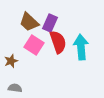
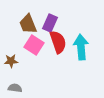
brown trapezoid: moved 1 px left, 2 px down; rotated 25 degrees clockwise
brown star: rotated 16 degrees clockwise
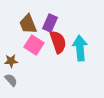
cyan arrow: moved 1 px left, 1 px down
gray semicircle: moved 4 px left, 8 px up; rotated 40 degrees clockwise
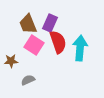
cyan arrow: rotated 10 degrees clockwise
gray semicircle: moved 17 px right; rotated 72 degrees counterclockwise
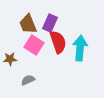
brown star: moved 1 px left, 2 px up
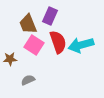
purple rectangle: moved 7 px up
cyan arrow: moved 1 px right, 3 px up; rotated 110 degrees counterclockwise
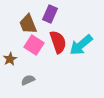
purple rectangle: moved 2 px up
cyan arrow: rotated 25 degrees counterclockwise
brown star: rotated 24 degrees counterclockwise
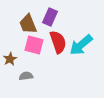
purple rectangle: moved 3 px down
pink square: rotated 18 degrees counterclockwise
gray semicircle: moved 2 px left, 4 px up; rotated 16 degrees clockwise
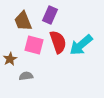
purple rectangle: moved 2 px up
brown trapezoid: moved 5 px left, 3 px up
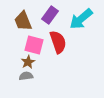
purple rectangle: rotated 12 degrees clockwise
cyan arrow: moved 26 px up
brown star: moved 18 px right, 3 px down
